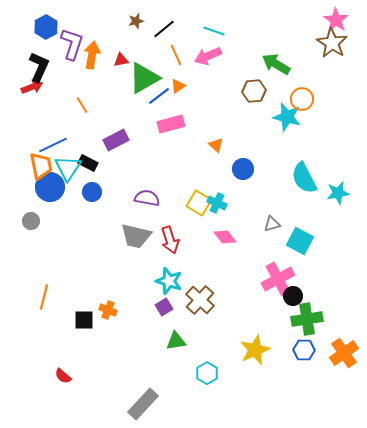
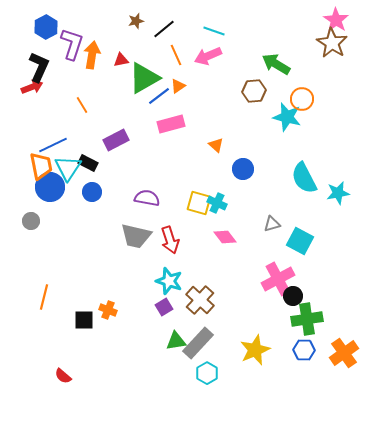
yellow square at (199, 203): rotated 15 degrees counterclockwise
gray rectangle at (143, 404): moved 55 px right, 61 px up
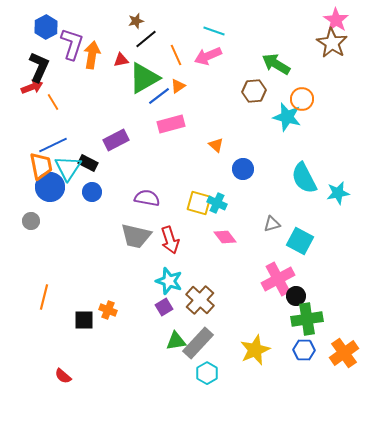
black line at (164, 29): moved 18 px left, 10 px down
orange line at (82, 105): moved 29 px left, 3 px up
black circle at (293, 296): moved 3 px right
